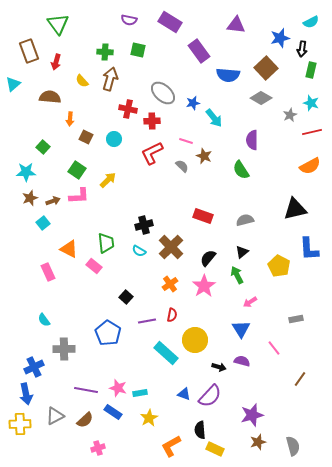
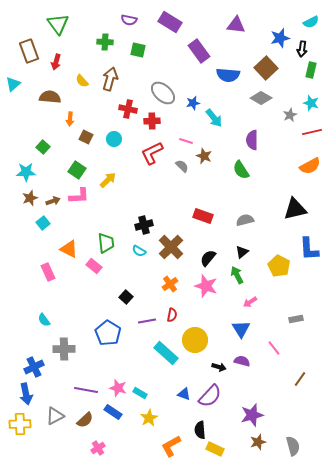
green cross at (105, 52): moved 10 px up
pink star at (204, 286): moved 2 px right; rotated 20 degrees counterclockwise
cyan rectangle at (140, 393): rotated 40 degrees clockwise
pink cross at (98, 448): rotated 16 degrees counterclockwise
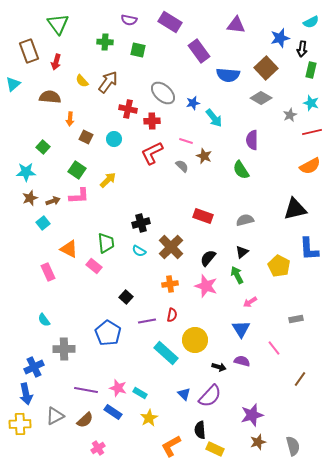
brown arrow at (110, 79): moved 2 px left, 3 px down; rotated 20 degrees clockwise
black cross at (144, 225): moved 3 px left, 2 px up
orange cross at (170, 284): rotated 28 degrees clockwise
blue triangle at (184, 394): rotated 24 degrees clockwise
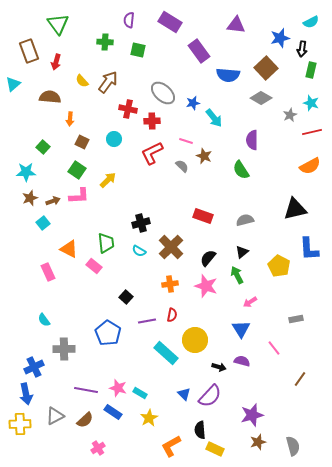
purple semicircle at (129, 20): rotated 84 degrees clockwise
brown square at (86, 137): moved 4 px left, 5 px down
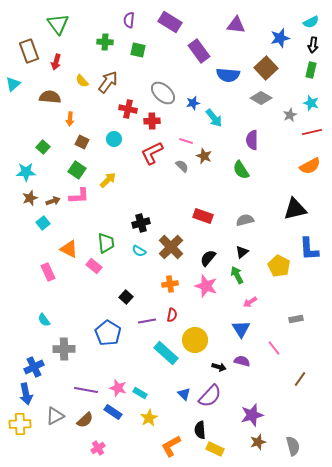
black arrow at (302, 49): moved 11 px right, 4 px up
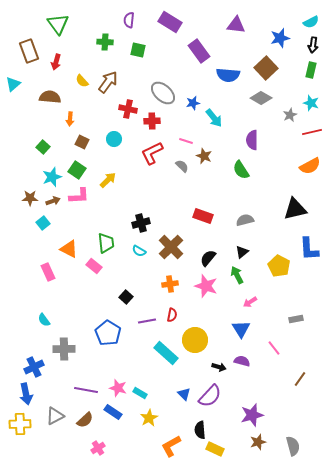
cyan star at (26, 172): moved 26 px right, 5 px down; rotated 18 degrees counterclockwise
brown star at (30, 198): rotated 21 degrees clockwise
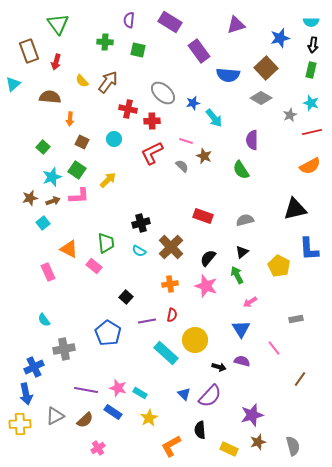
cyan semicircle at (311, 22): rotated 28 degrees clockwise
purple triangle at (236, 25): rotated 24 degrees counterclockwise
brown star at (30, 198): rotated 14 degrees counterclockwise
gray cross at (64, 349): rotated 10 degrees counterclockwise
yellow rectangle at (215, 449): moved 14 px right
